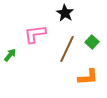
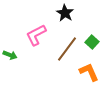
pink L-shape: moved 1 px right, 1 px down; rotated 20 degrees counterclockwise
brown line: rotated 12 degrees clockwise
green arrow: rotated 72 degrees clockwise
orange L-shape: moved 1 px right, 5 px up; rotated 110 degrees counterclockwise
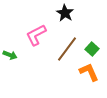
green square: moved 7 px down
